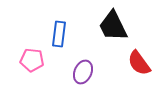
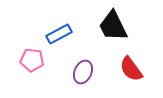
blue rectangle: rotated 55 degrees clockwise
red semicircle: moved 8 px left, 6 px down
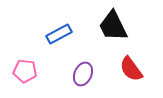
pink pentagon: moved 7 px left, 11 px down
purple ellipse: moved 2 px down
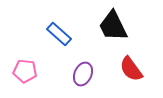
blue rectangle: rotated 70 degrees clockwise
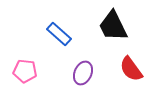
purple ellipse: moved 1 px up
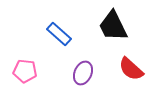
red semicircle: rotated 12 degrees counterclockwise
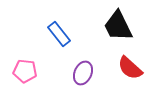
black trapezoid: moved 5 px right
blue rectangle: rotated 10 degrees clockwise
red semicircle: moved 1 px left, 1 px up
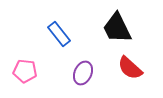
black trapezoid: moved 1 px left, 2 px down
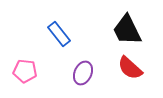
black trapezoid: moved 10 px right, 2 px down
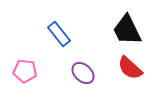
purple ellipse: rotated 70 degrees counterclockwise
